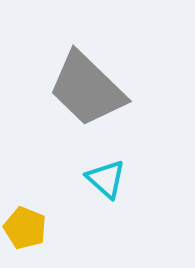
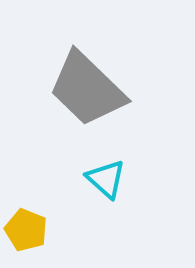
yellow pentagon: moved 1 px right, 2 px down
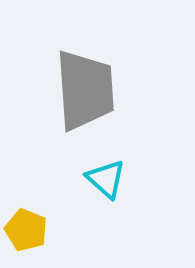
gray trapezoid: moved 2 px left, 1 px down; rotated 138 degrees counterclockwise
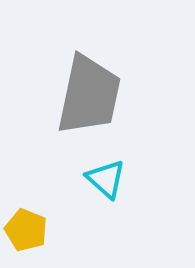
gray trapezoid: moved 4 px right, 5 px down; rotated 16 degrees clockwise
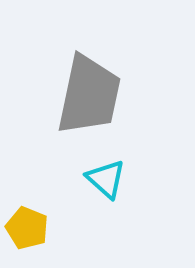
yellow pentagon: moved 1 px right, 2 px up
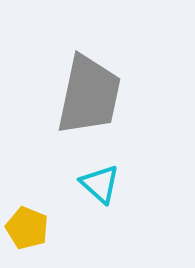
cyan triangle: moved 6 px left, 5 px down
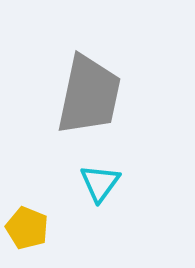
cyan triangle: moved 1 px up; rotated 24 degrees clockwise
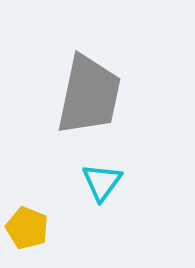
cyan triangle: moved 2 px right, 1 px up
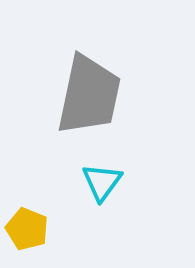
yellow pentagon: moved 1 px down
